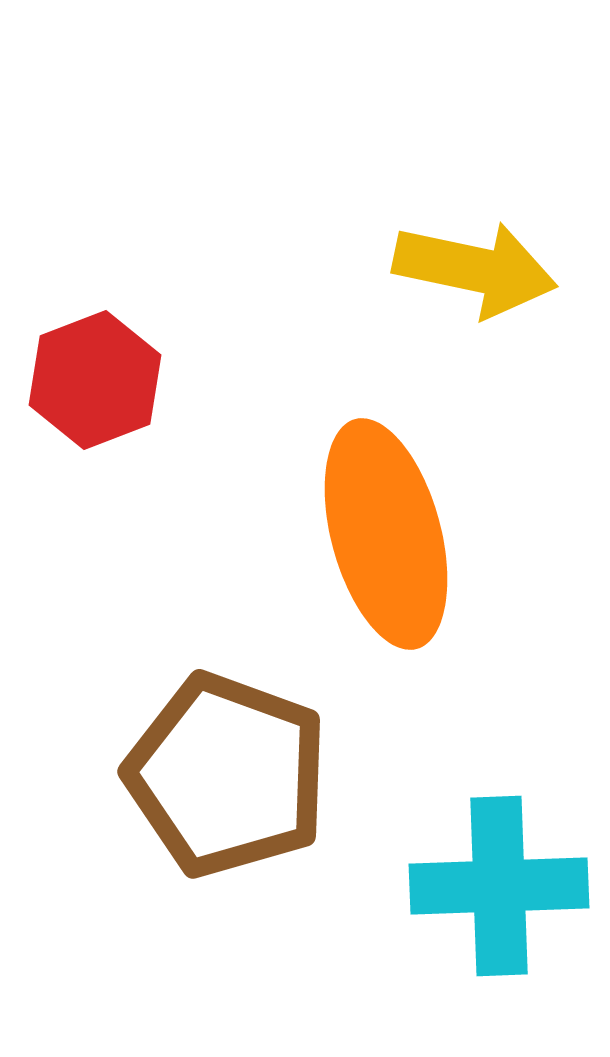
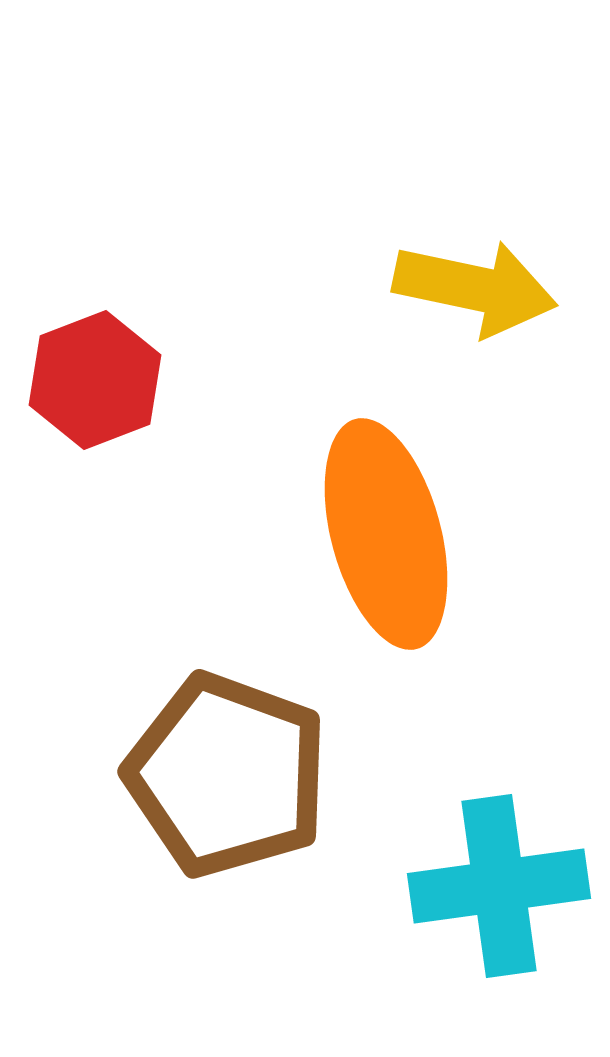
yellow arrow: moved 19 px down
cyan cross: rotated 6 degrees counterclockwise
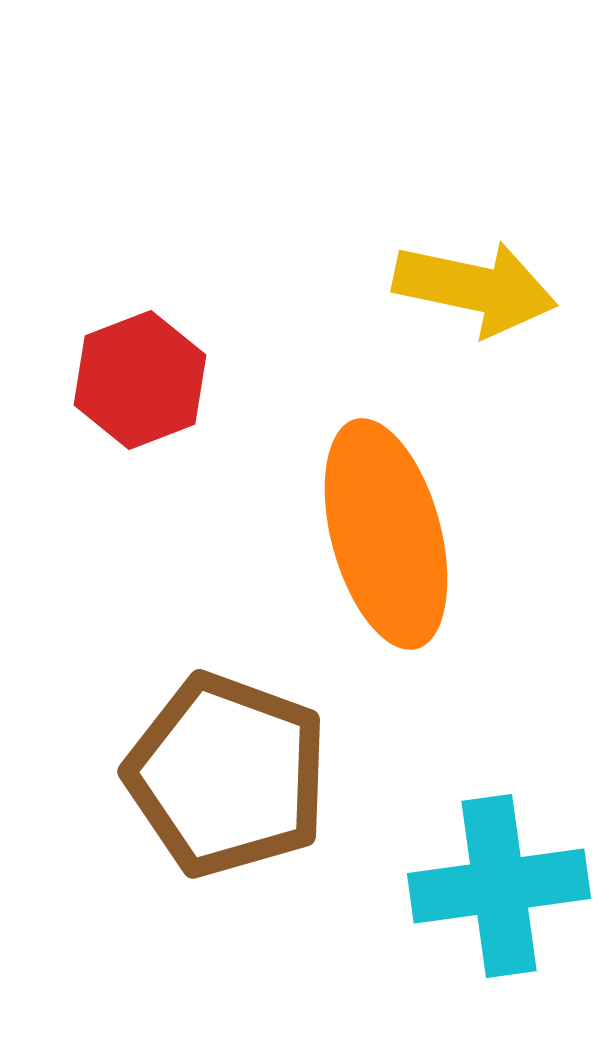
red hexagon: moved 45 px right
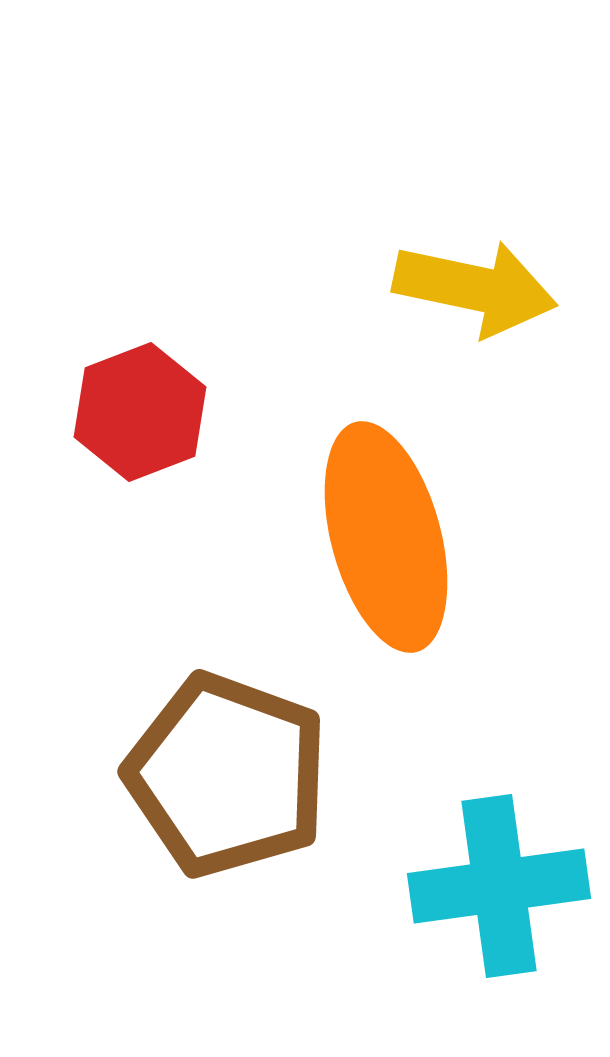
red hexagon: moved 32 px down
orange ellipse: moved 3 px down
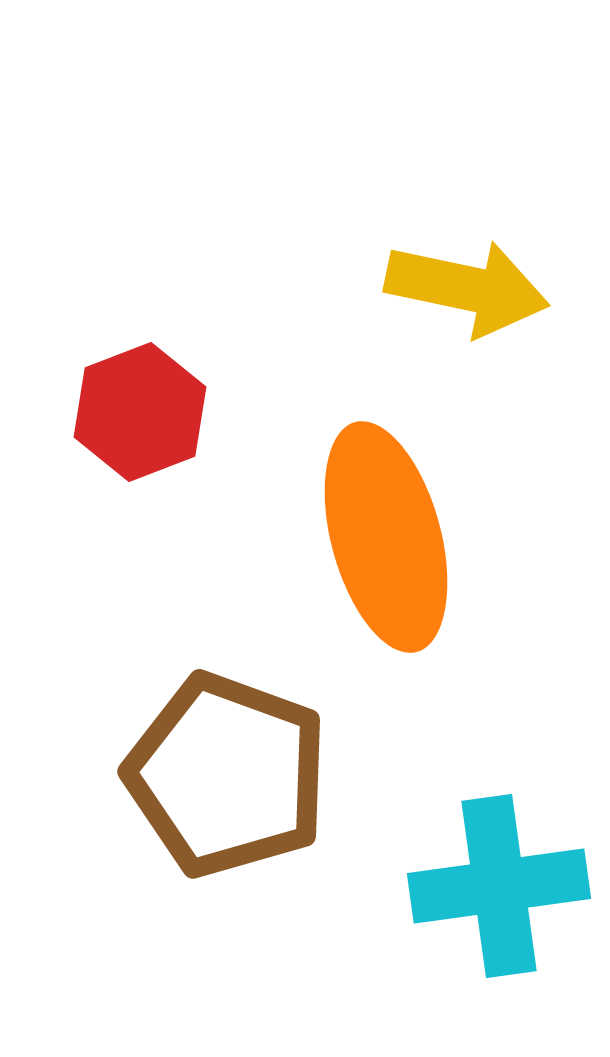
yellow arrow: moved 8 px left
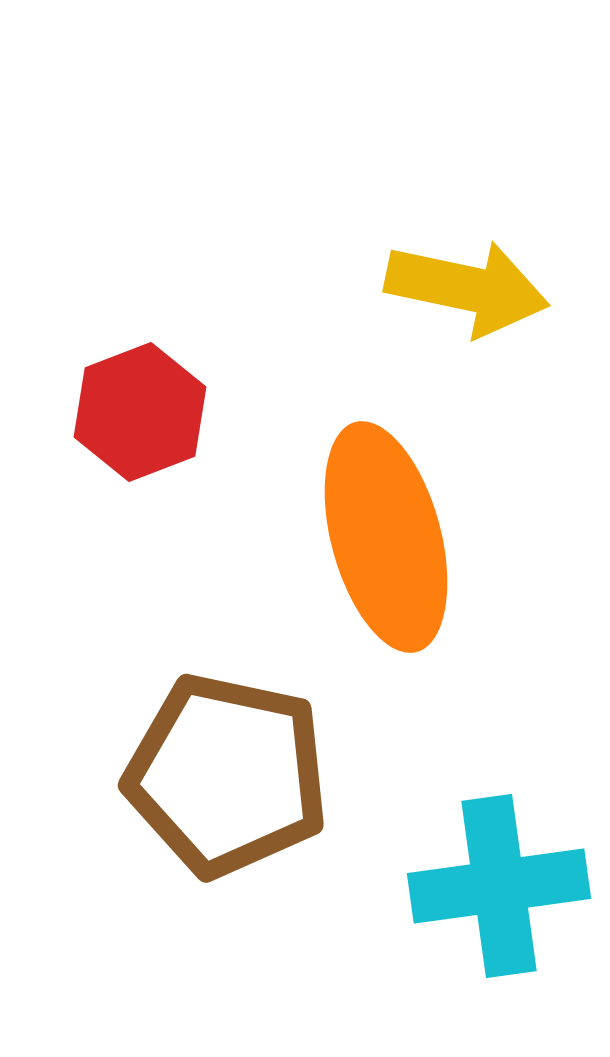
brown pentagon: rotated 8 degrees counterclockwise
